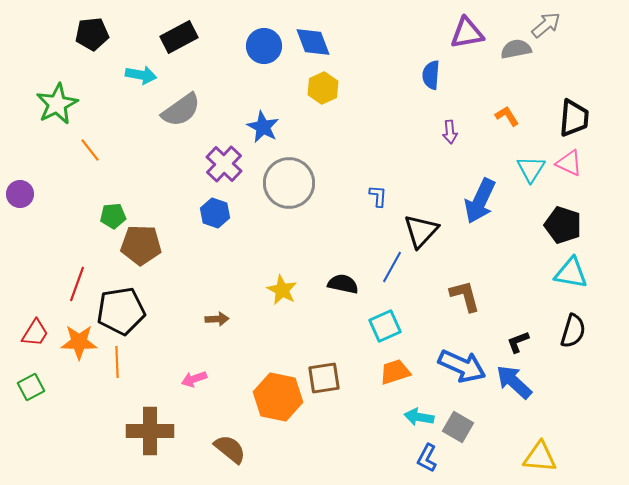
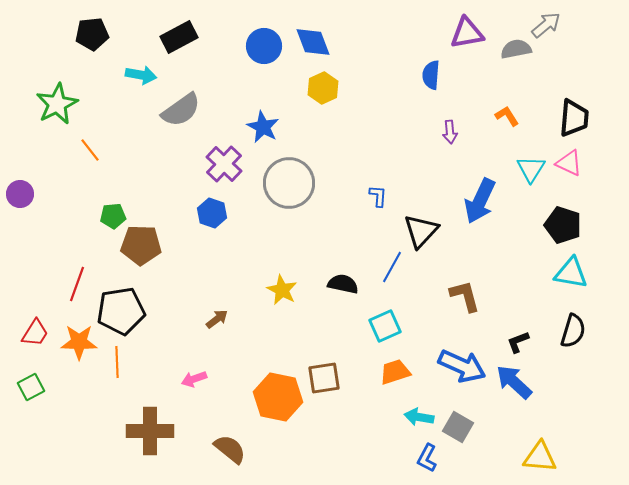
blue hexagon at (215, 213): moved 3 px left
brown arrow at (217, 319): rotated 35 degrees counterclockwise
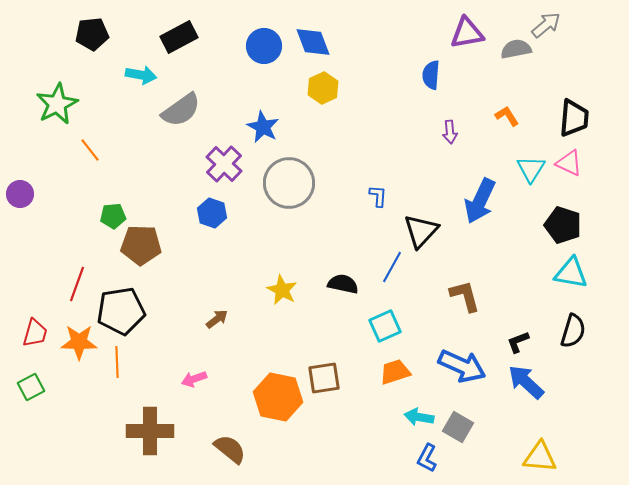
red trapezoid at (35, 333): rotated 16 degrees counterclockwise
blue arrow at (514, 382): moved 12 px right
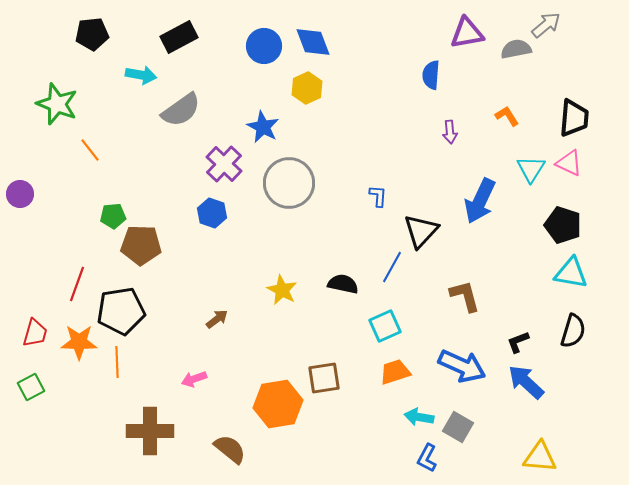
yellow hexagon at (323, 88): moved 16 px left
green star at (57, 104): rotated 24 degrees counterclockwise
orange hexagon at (278, 397): moved 7 px down; rotated 21 degrees counterclockwise
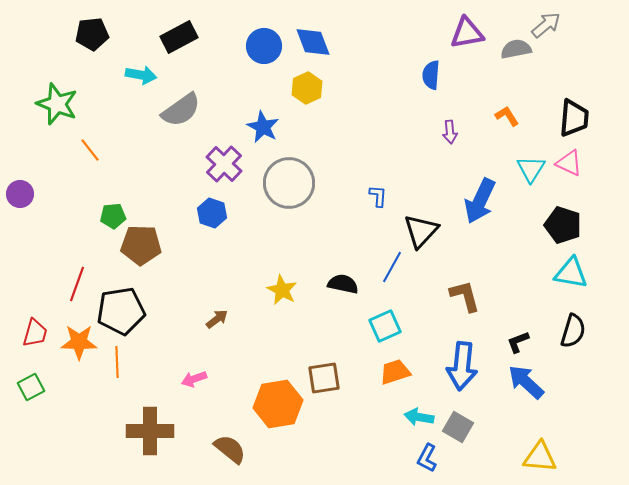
blue arrow at (462, 366): rotated 72 degrees clockwise
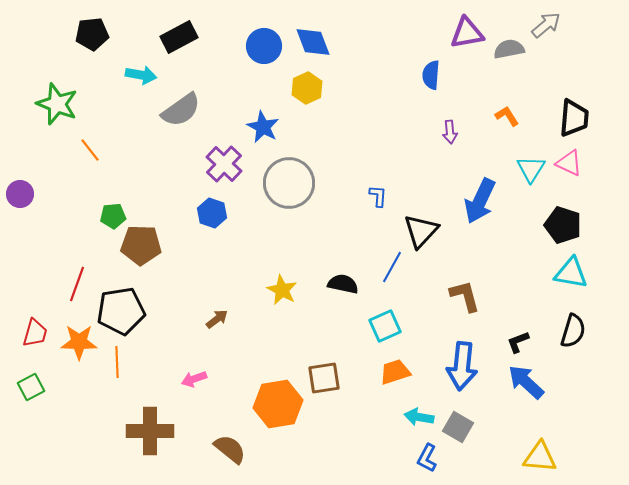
gray semicircle at (516, 49): moved 7 px left
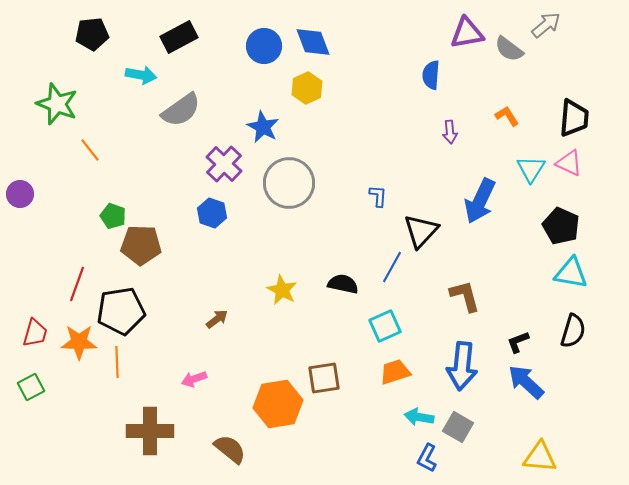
gray semicircle at (509, 49): rotated 132 degrees counterclockwise
green pentagon at (113, 216): rotated 25 degrees clockwise
black pentagon at (563, 225): moved 2 px left, 1 px down; rotated 6 degrees clockwise
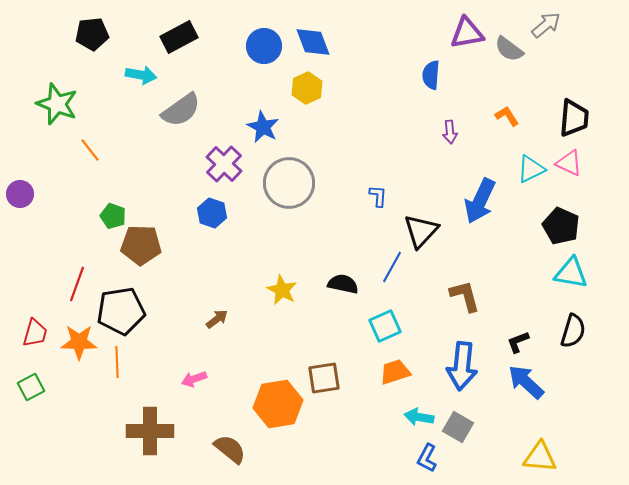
cyan triangle at (531, 169): rotated 32 degrees clockwise
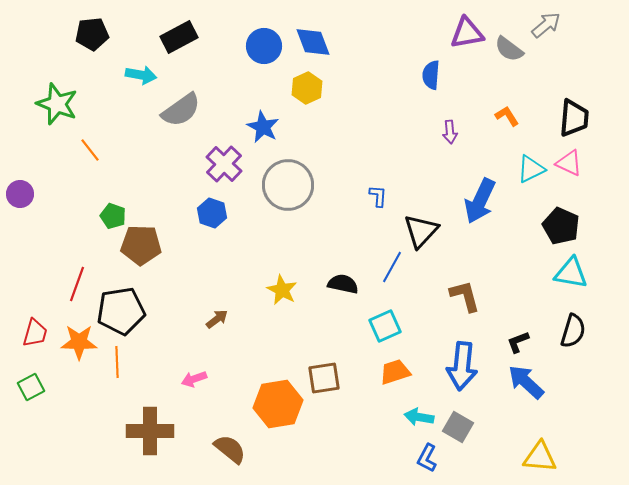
gray circle at (289, 183): moved 1 px left, 2 px down
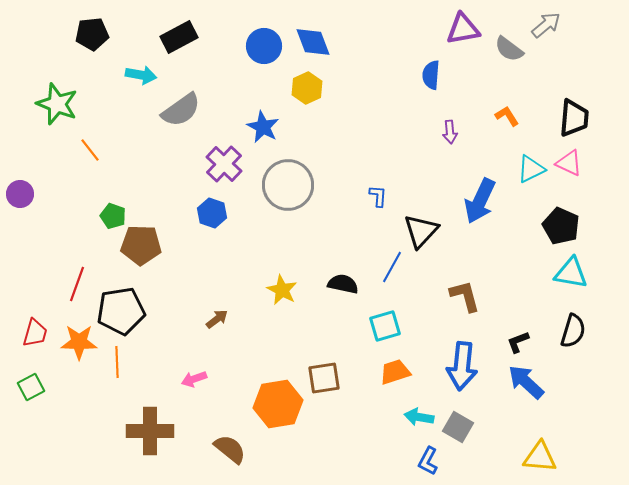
purple triangle at (467, 33): moved 4 px left, 4 px up
cyan square at (385, 326): rotated 8 degrees clockwise
blue L-shape at (427, 458): moved 1 px right, 3 px down
